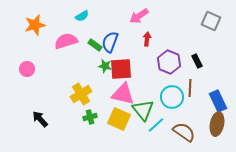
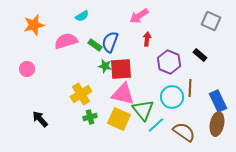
orange star: moved 1 px left
black rectangle: moved 3 px right, 6 px up; rotated 24 degrees counterclockwise
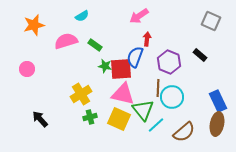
blue semicircle: moved 25 px right, 15 px down
brown line: moved 32 px left
brown semicircle: rotated 105 degrees clockwise
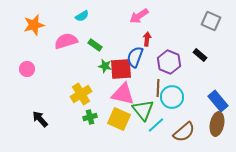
blue rectangle: rotated 15 degrees counterclockwise
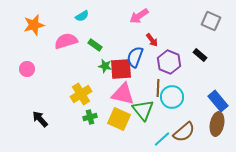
red arrow: moved 5 px right, 1 px down; rotated 136 degrees clockwise
cyan line: moved 6 px right, 14 px down
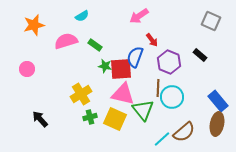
yellow square: moved 4 px left
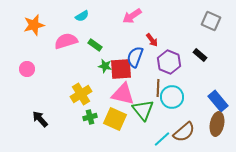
pink arrow: moved 7 px left
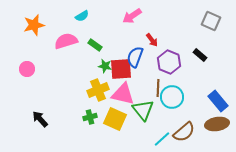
yellow cross: moved 17 px right, 4 px up; rotated 10 degrees clockwise
brown ellipse: rotated 70 degrees clockwise
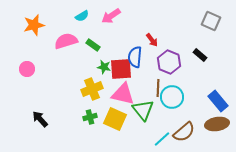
pink arrow: moved 21 px left
green rectangle: moved 2 px left
blue semicircle: rotated 15 degrees counterclockwise
green star: moved 1 px left, 1 px down
yellow cross: moved 6 px left, 1 px up
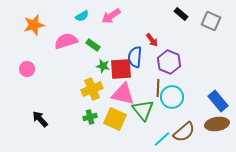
black rectangle: moved 19 px left, 41 px up
green star: moved 1 px left, 1 px up
